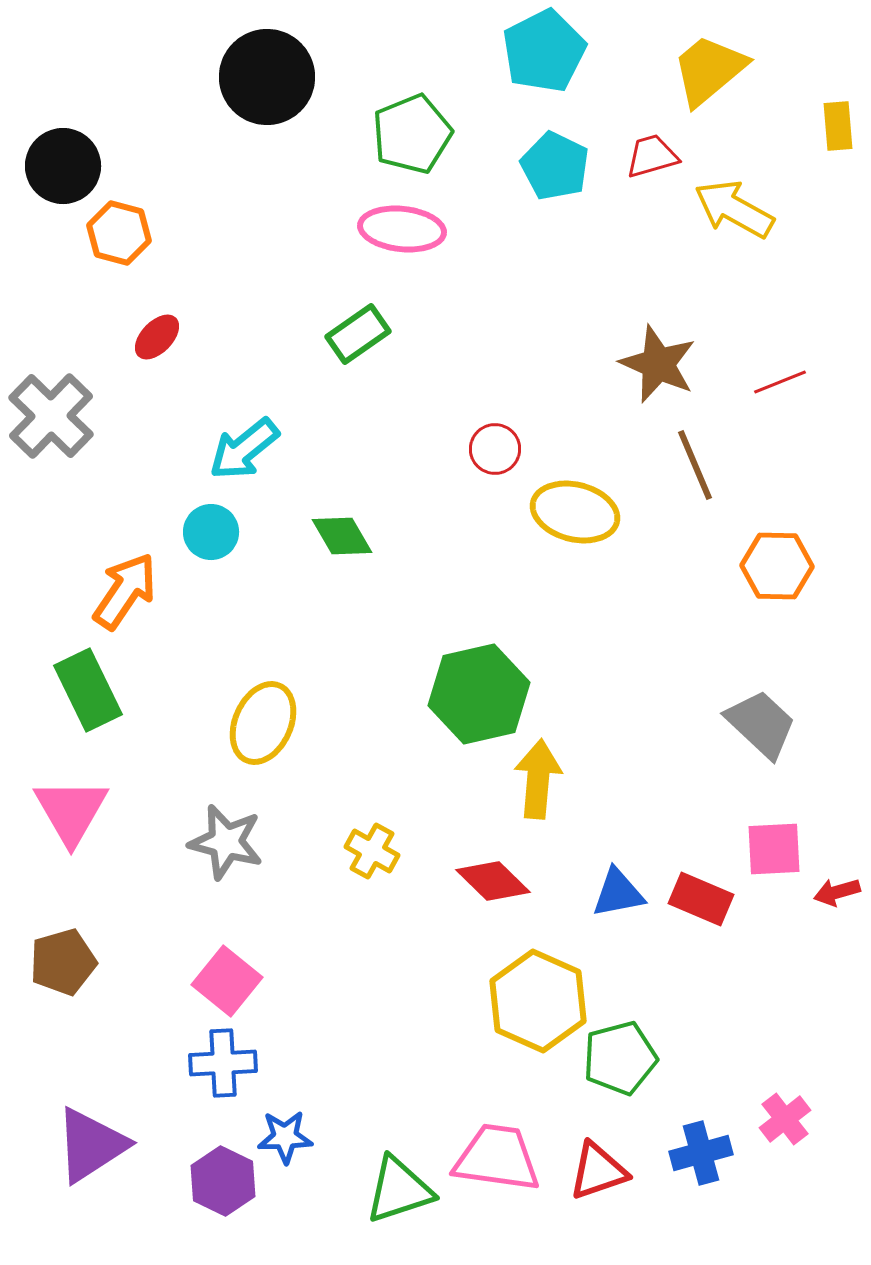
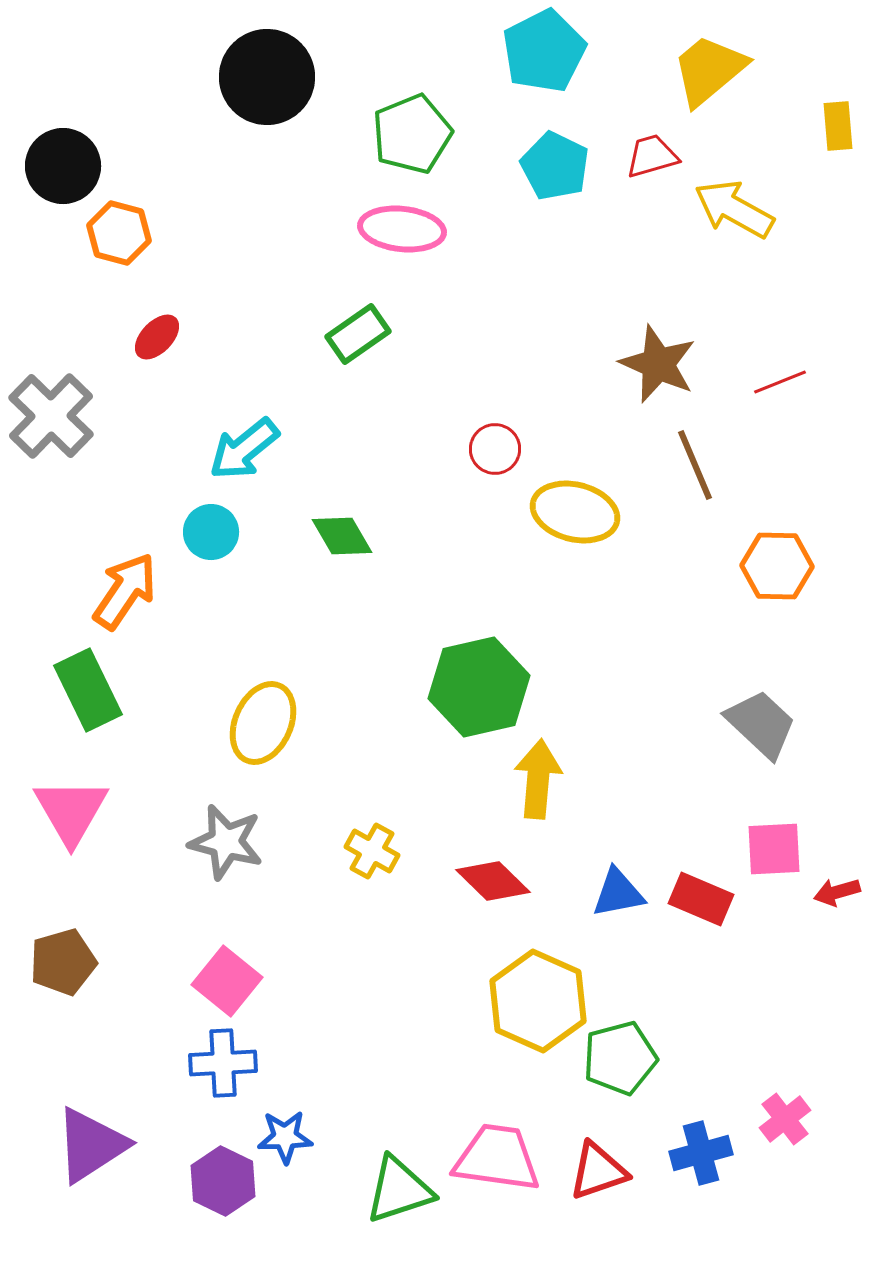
green hexagon at (479, 694): moved 7 px up
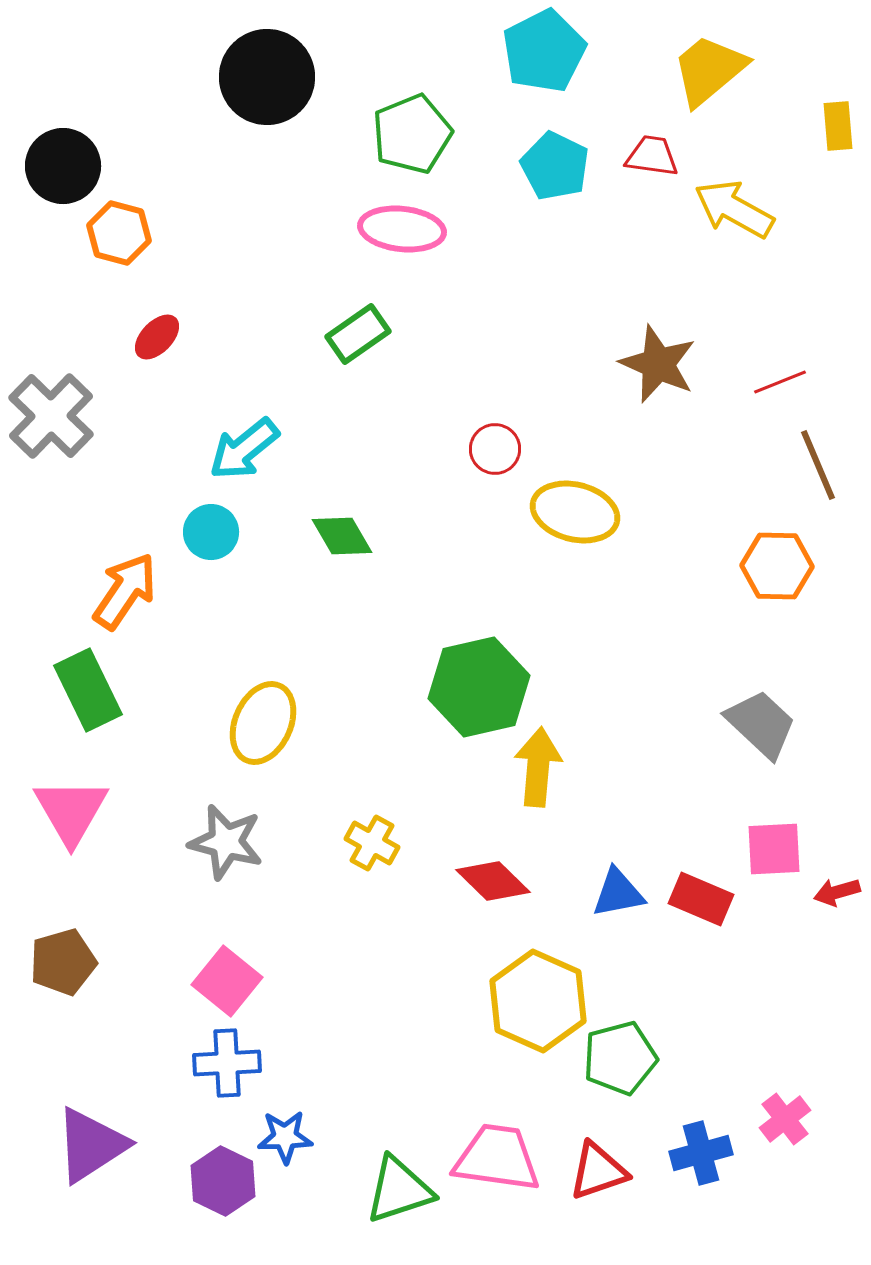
red trapezoid at (652, 156): rotated 24 degrees clockwise
brown line at (695, 465): moved 123 px right
yellow arrow at (538, 779): moved 12 px up
yellow cross at (372, 851): moved 8 px up
blue cross at (223, 1063): moved 4 px right
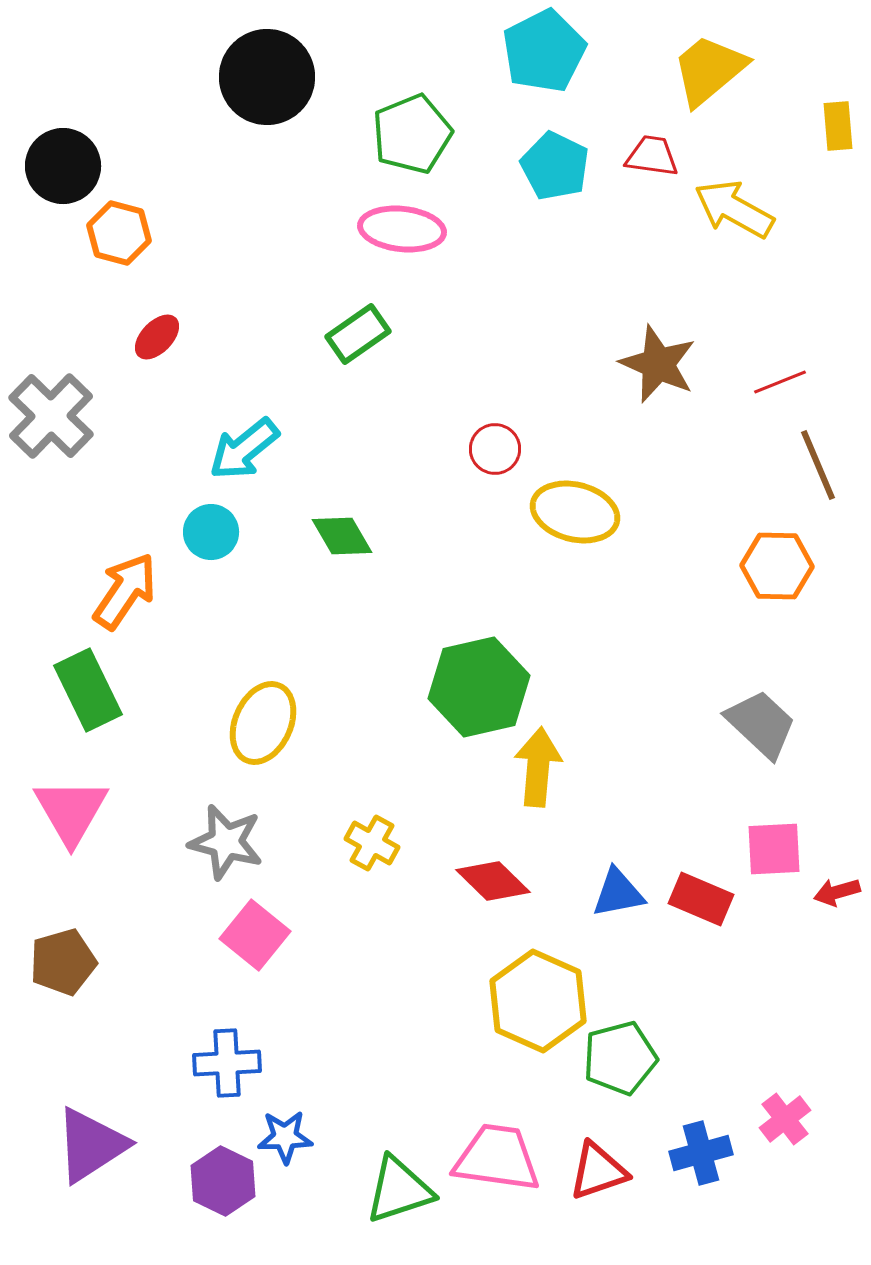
pink square at (227, 981): moved 28 px right, 46 px up
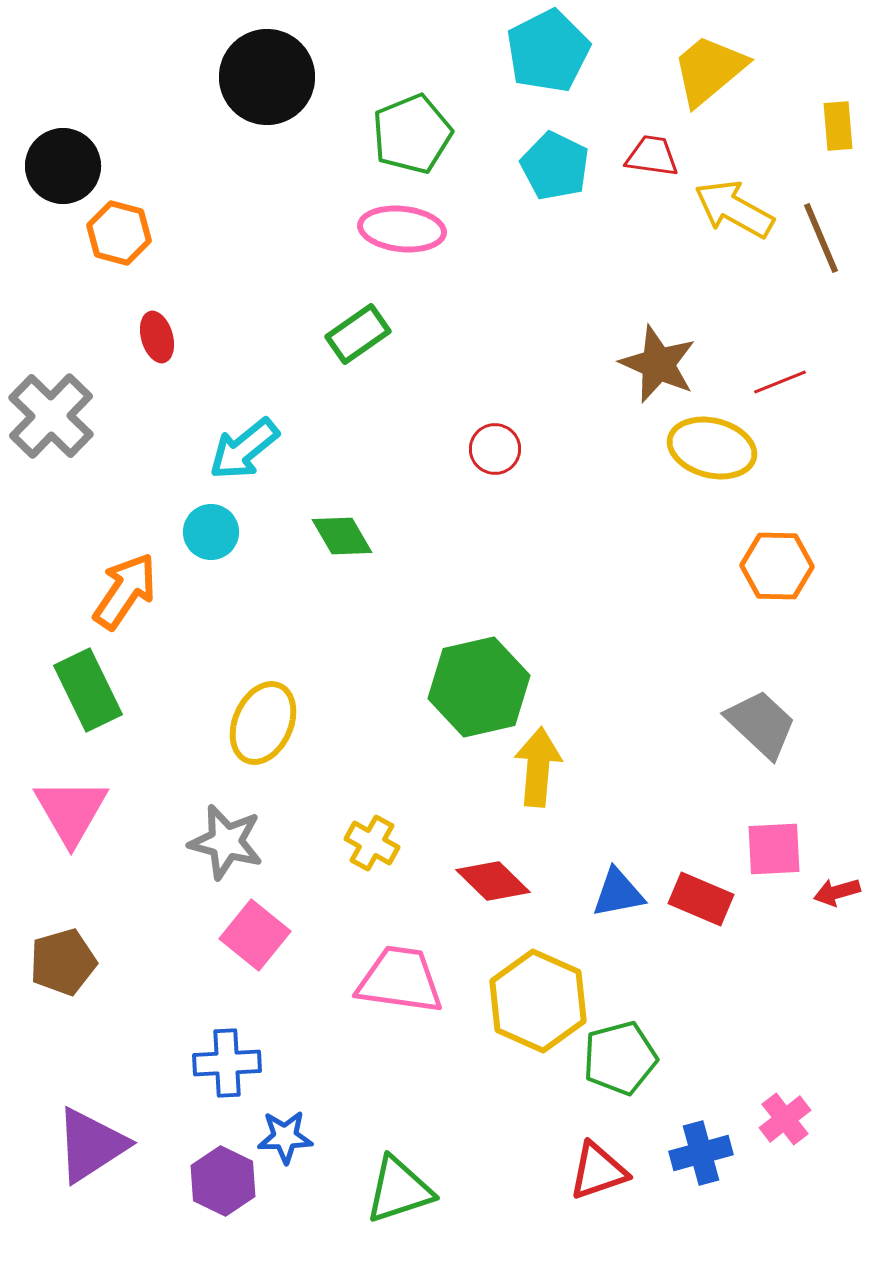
cyan pentagon at (544, 51): moved 4 px right
red ellipse at (157, 337): rotated 60 degrees counterclockwise
brown line at (818, 465): moved 3 px right, 227 px up
yellow ellipse at (575, 512): moved 137 px right, 64 px up
pink trapezoid at (497, 1158): moved 97 px left, 178 px up
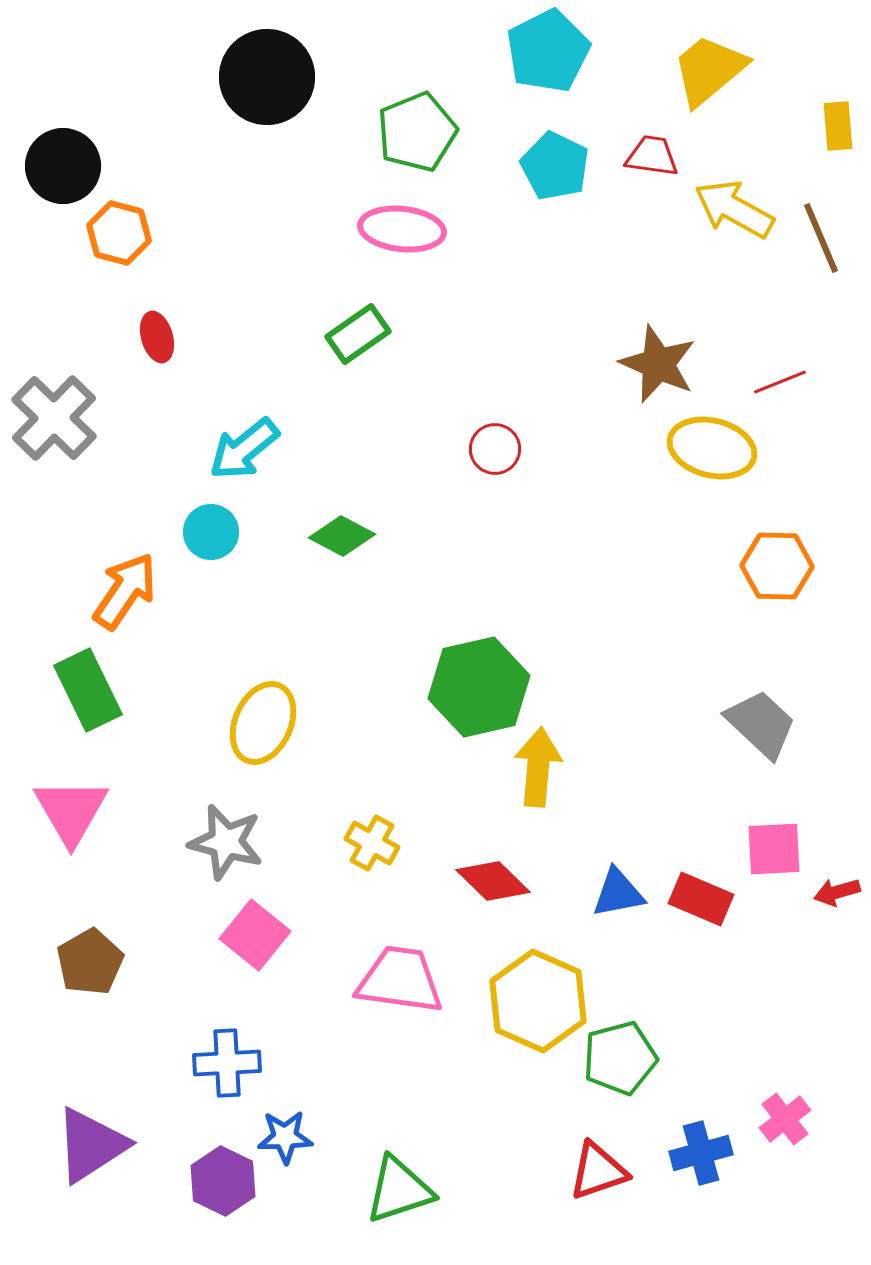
green pentagon at (412, 134): moved 5 px right, 2 px up
gray cross at (51, 416): moved 3 px right, 2 px down
green diamond at (342, 536): rotated 32 degrees counterclockwise
brown pentagon at (63, 962): moved 27 px right; rotated 14 degrees counterclockwise
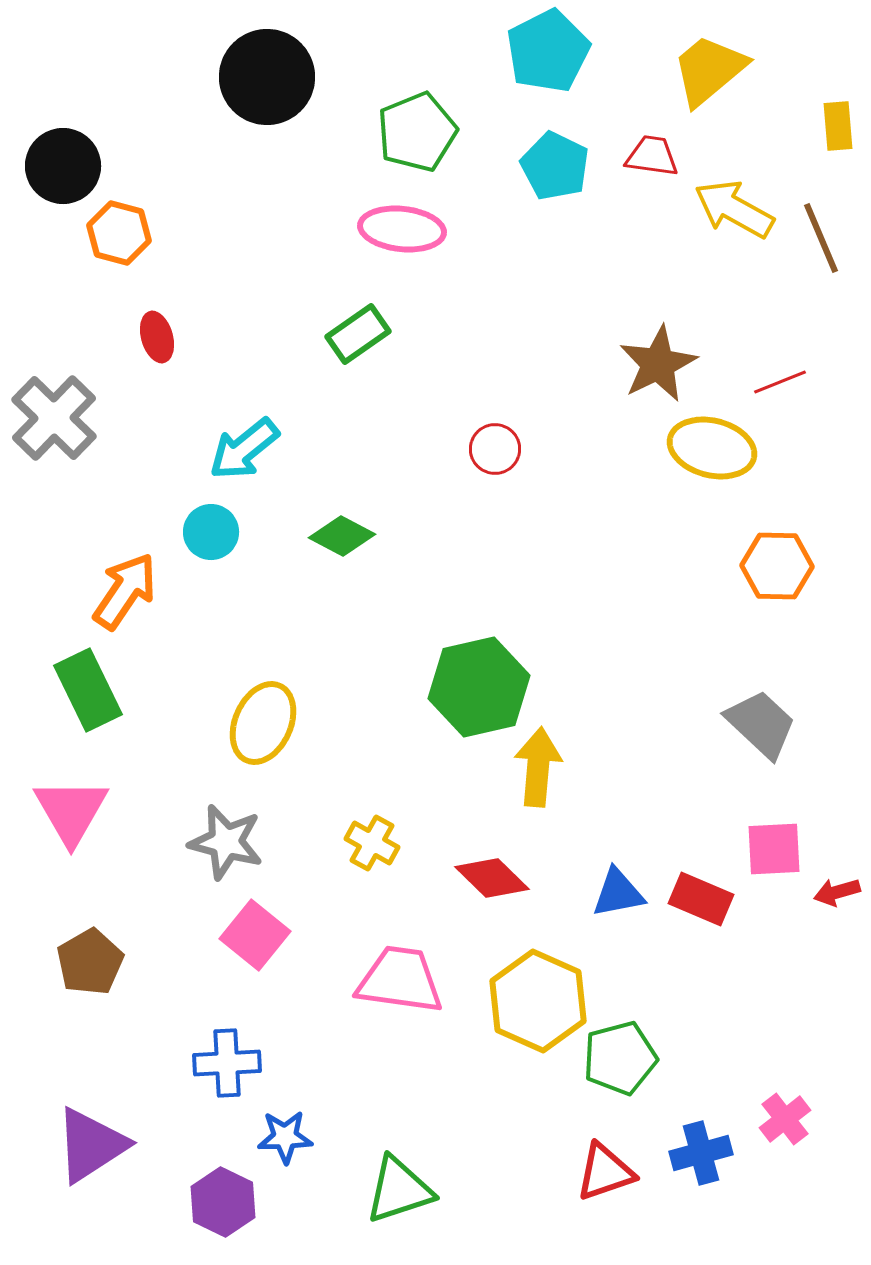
brown star at (658, 364): rotated 22 degrees clockwise
red diamond at (493, 881): moved 1 px left, 3 px up
red triangle at (598, 1171): moved 7 px right, 1 px down
purple hexagon at (223, 1181): moved 21 px down
